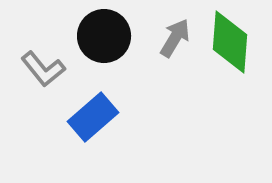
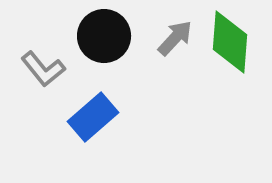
gray arrow: rotated 12 degrees clockwise
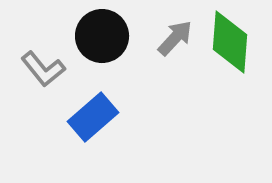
black circle: moved 2 px left
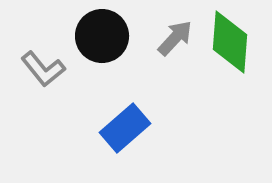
blue rectangle: moved 32 px right, 11 px down
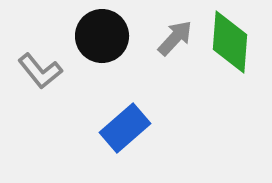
gray L-shape: moved 3 px left, 2 px down
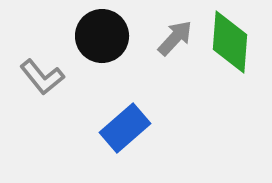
gray L-shape: moved 2 px right, 6 px down
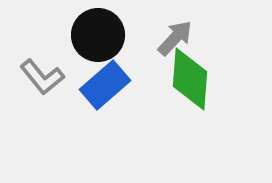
black circle: moved 4 px left, 1 px up
green diamond: moved 40 px left, 37 px down
blue rectangle: moved 20 px left, 43 px up
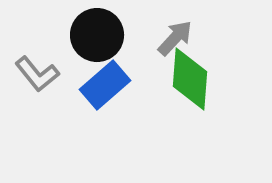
black circle: moved 1 px left
gray L-shape: moved 5 px left, 3 px up
